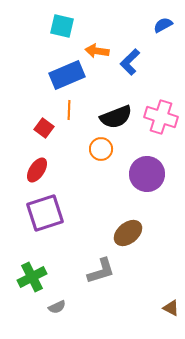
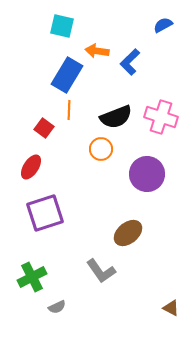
blue rectangle: rotated 36 degrees counterclockwise
red ellipse: moved 6 px left, 3 px up
gray L-shape: rotated 72 degrees clockwise
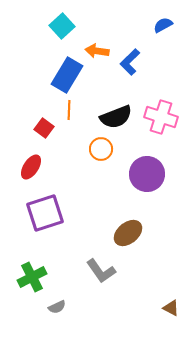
cyan square: rotated 35 degrees clockwise
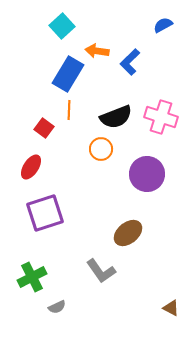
blue rectangle: moved 1 px right, 1 px up
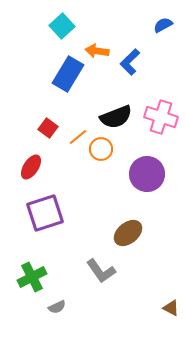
orange line: moved 9 px right, 27 px down; rotated 48 degrees clockwise
red square: moved 4 px right
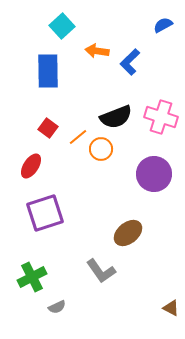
blue rectangle: moved 20 px left, 3 px up; rotated 32 degrees counterclockwise
red ellipse: moved 1 px up
purple circle: moved 7 px right
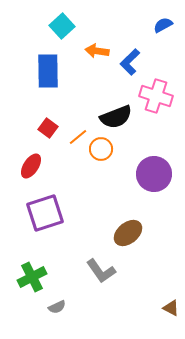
pink cross: moved 5 px left, 21 px up
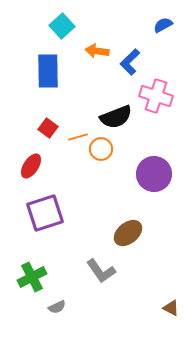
orange line: rotated 24 degrees clockwise
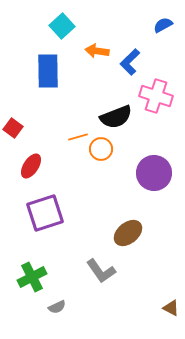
red square: moved 35 px left
purple circle: moved 1 px up
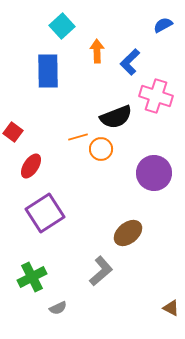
orange arrow: rotated 80 degrees clockwise
red square: moved 4 px down
purple square: rotated 15 degrees counterclockwise
gray L-shape: rotated 96 degrees counterclockwise
gray semicircle: moved 1 px right, 1 px down
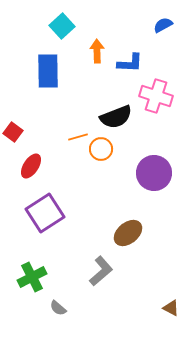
blue L-shape: moved 1 px down; rotated 132 degrees counterclockwise
gray semicircle: rotated 66 degrees clockwise
